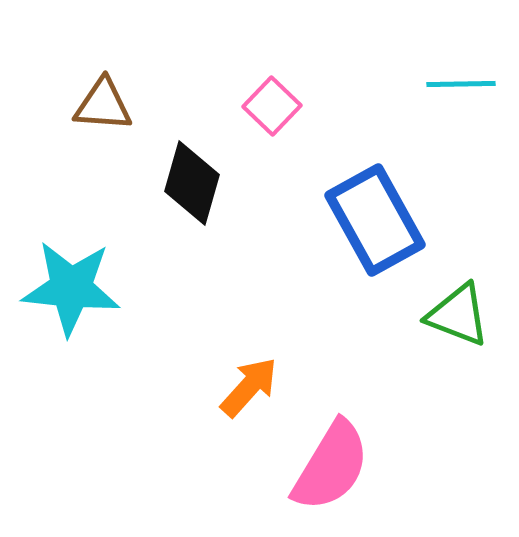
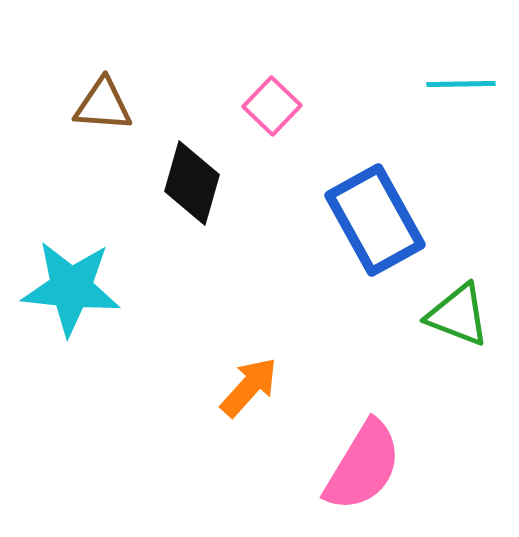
pink semicircle: moved 32 px right
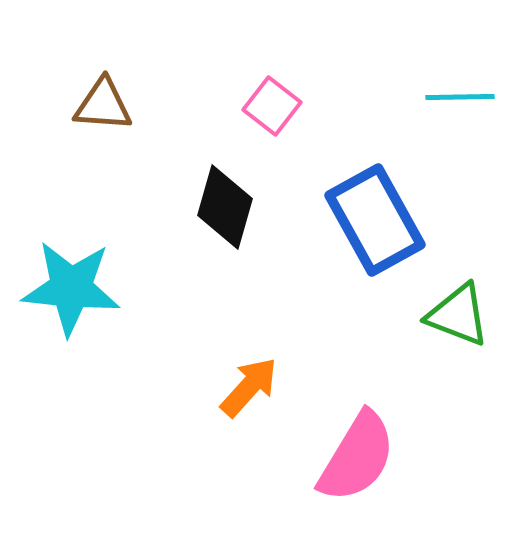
cyan line: moved 1 px left, 13 px down
pink square: rotated 6 degrees counterclockwise
black diamond: moved 33 px right, 24 px down
pink semicircle: moved 6 px left, 9 px up
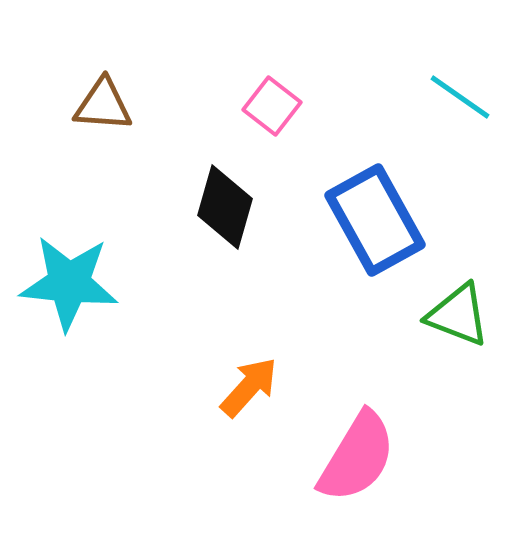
cyan line: rotated 36 degrees clockwise
cyan star: moved 2 px left, 5 px up
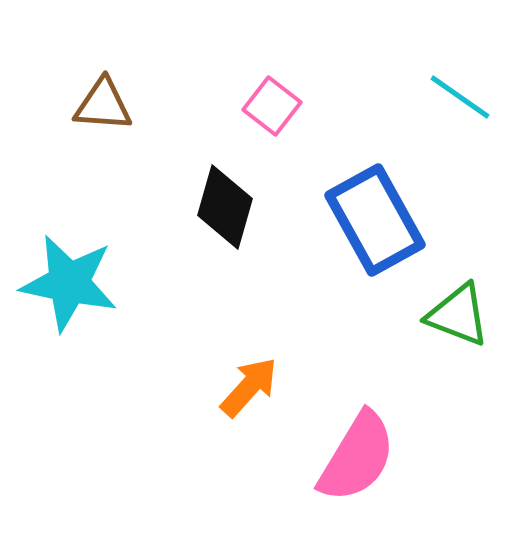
cyan star: rotated 6 degrees clockwise
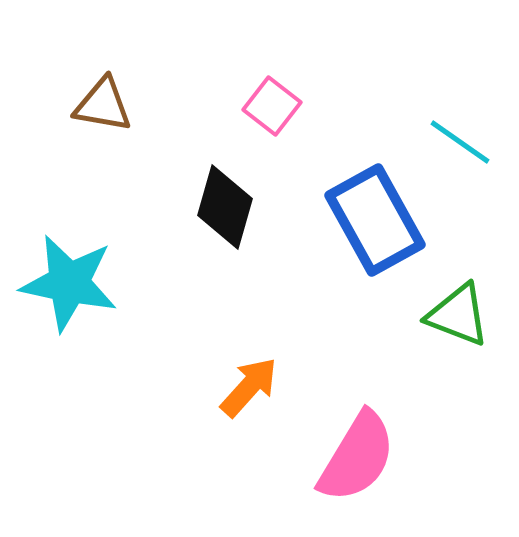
cyan line: moved 45 px down
brown triangle: rotated 6 degrees clockwise
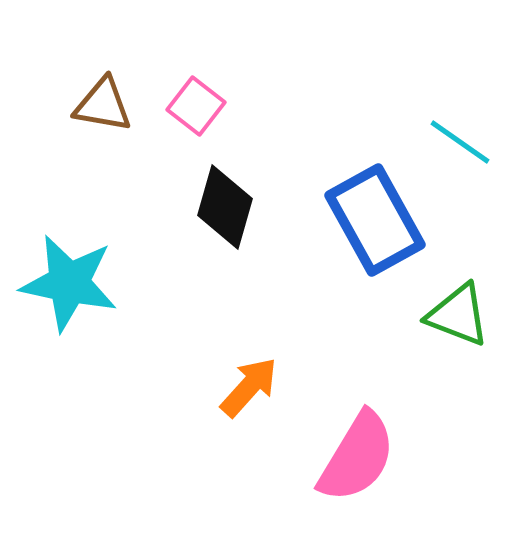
pink square: moved 76 px left
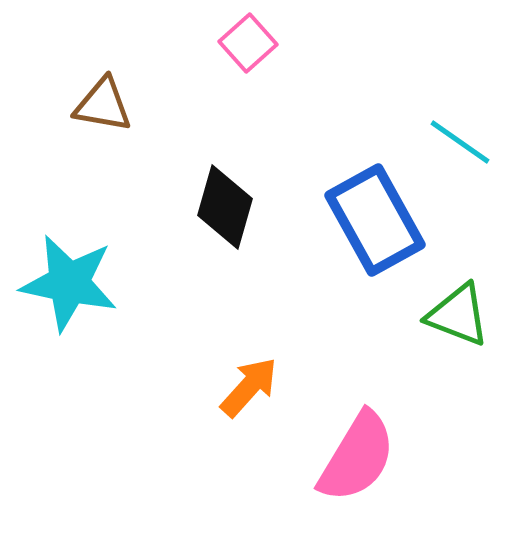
pink square: moved 52 px right, 63 px up; rotated 10 degrees clockwise
